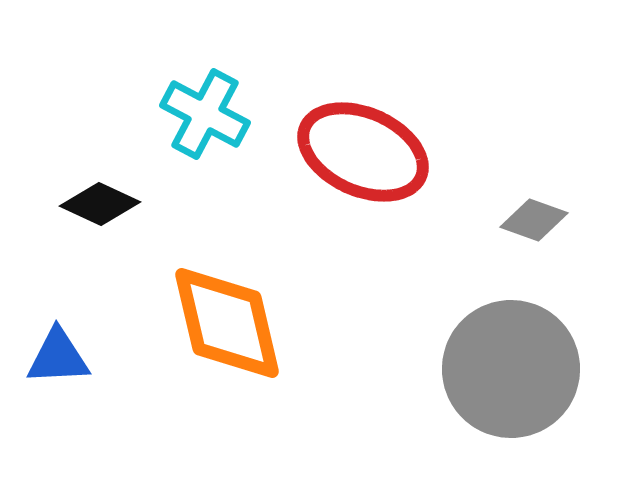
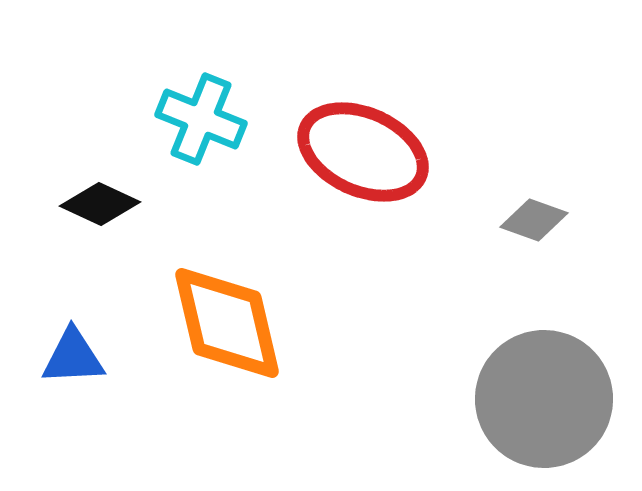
cyan cross: moved 4 px left, 5 px down; rotated 6 degrees counterclockwise
blue triangle: moved 15 px right
gray circle: moved 33 px right, 30 px down
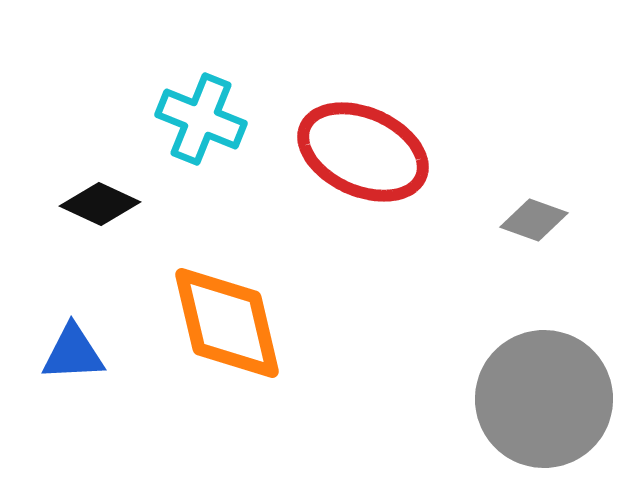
blue triangle: moved 4 px up
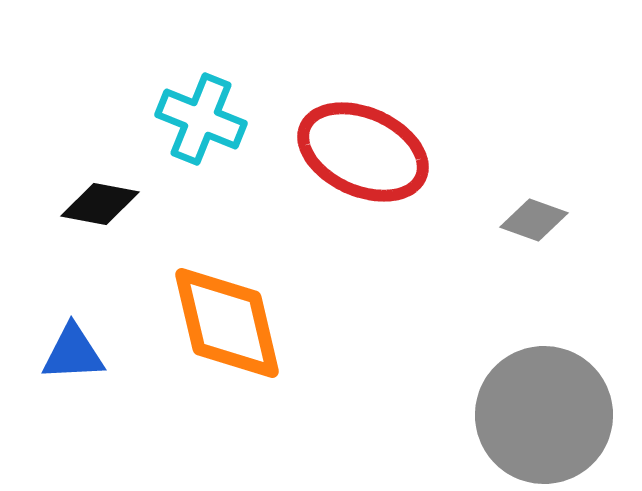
black diamond: rotated 14 degrees counterclockwise
gray circle: moved 16 px down
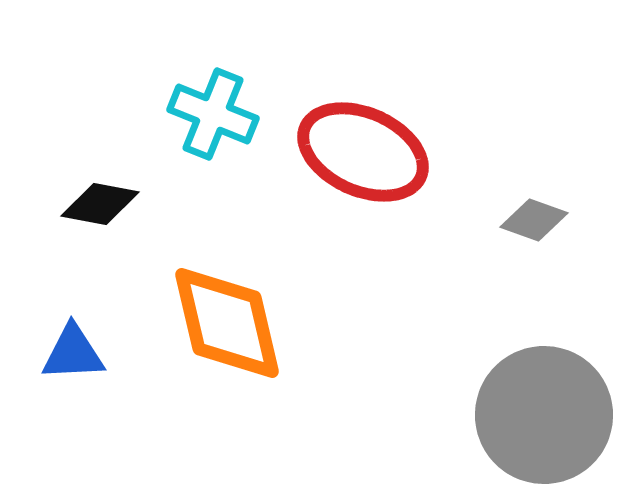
cyan cross: moved 12 px right, 5 px up
